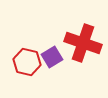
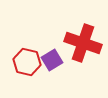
purple square: moved 3 px down
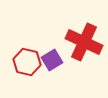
red cross: moved 1 px right, 1 px up; rotated 6 degrees clockwise
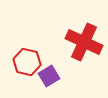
purple square: moved 3 px left, 16 px down
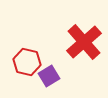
red cross: rotated 24 degrees clockwise
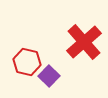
purple square: rotated 15 degrees counterclockwise
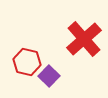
red cross: moved 3 px up
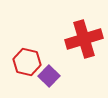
red cross: rotated 24 degrees clockwise
